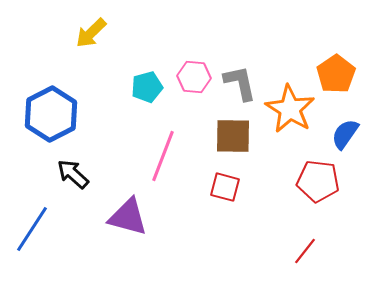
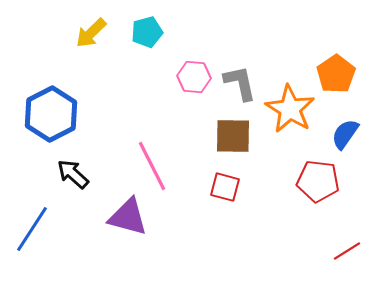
cyan pentagon: moved 55 px up
pink line: moved 11 px left, 10 px down; rotated 48 degrees counterclockwise
red line: moved 42 px right; rotated 20 degrees clockwise
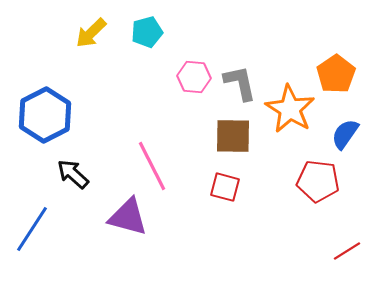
blue hexagon: moved 6 px left, 1 px down
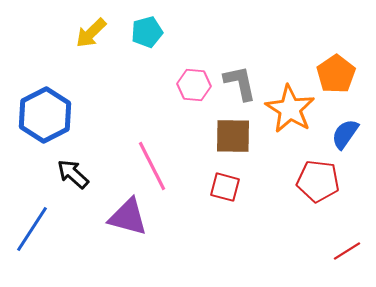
pink hexagon: moved 8 px down
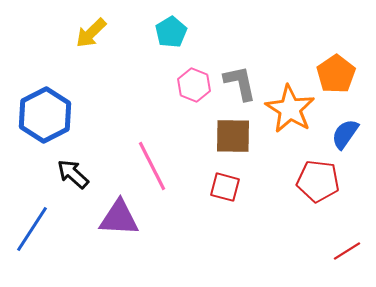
cyan pentagon: moved 24 px right; rotated 16 degrees counterclockwise
pink hexagon: rotated 16 degrees clockwise
purple triangle: moved 9 px left, 1 px down; rotated 12 degrees counterclockwise
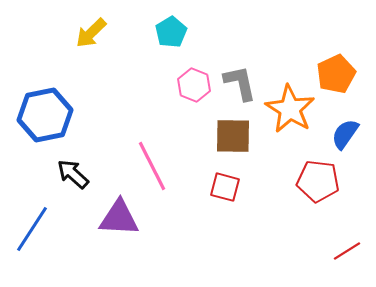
orange pentagon: rotated 9 degrees clockwise
blue hexagon: rotated 16 degrees clockwise
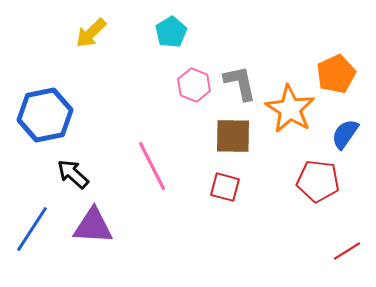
purple triangle: moved 26 px left, 8 px down
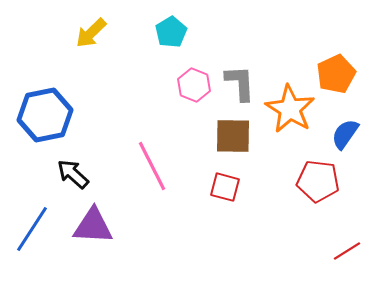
gray L-shape: rotated 9 degrees clockwise
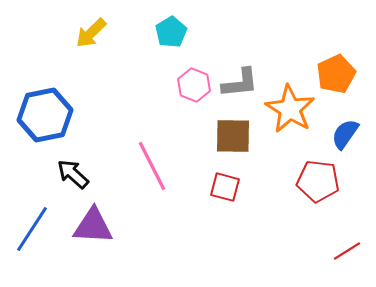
gray L-shape: rotated 87 degrees clockwise
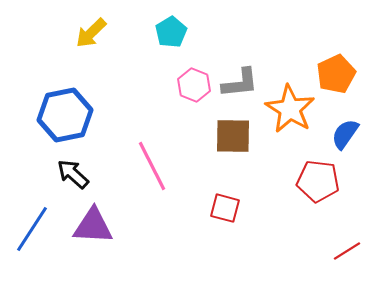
blue hexagon: moved 20 px right
red square: moved 21 px down
